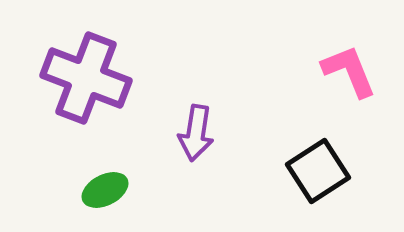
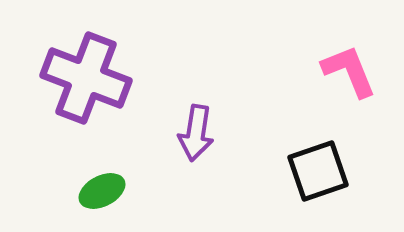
black square: rotated 14 degrees clockwise
green ellipse: moved 3 px left, 1 px down
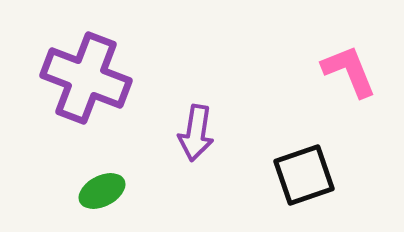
black square: moved 14 px left, 4 px down
